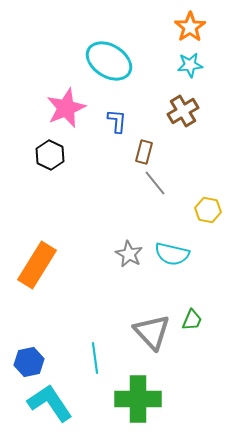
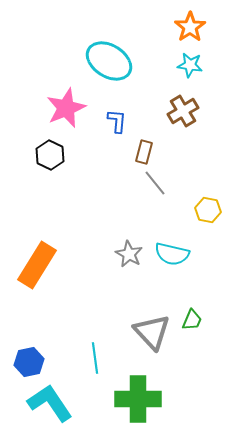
cyan star: rotated 15 degrees clockwise
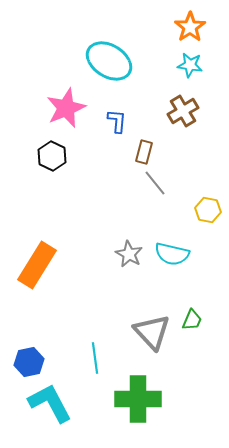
black hexagon: moved 2 px right, 1 px down
cyan L-shape: rotated 6 degrees clockwise
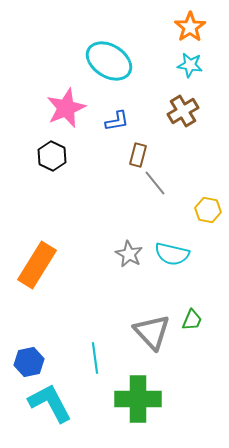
blue L-shape: rotated 75 degrees clockwise
brown rectangle: moved 6 px left, 3 px down
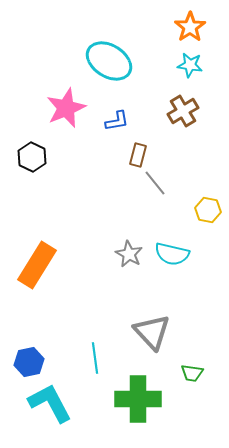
black hexagon: moved 20 px left, 1 px down
green trapezoid: moved 53 px down; rotated 75 degrees clockwise
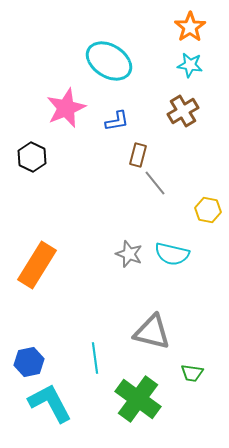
gray star: rotated 8 degrees counterclockwise
gray triangle: rotated 33 degrees counterclockwise
green cross: rotated 36 degrees clockwise
